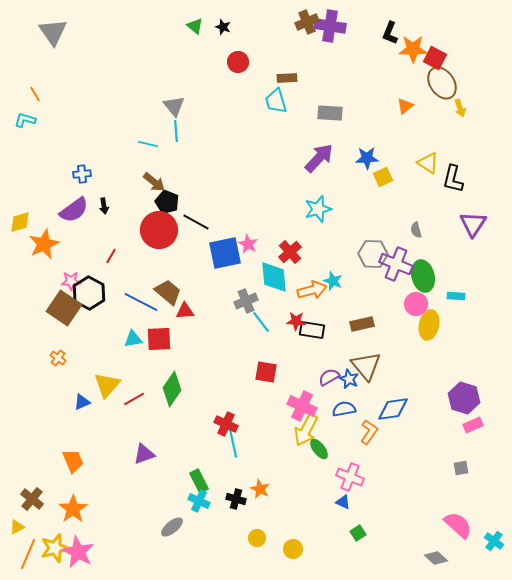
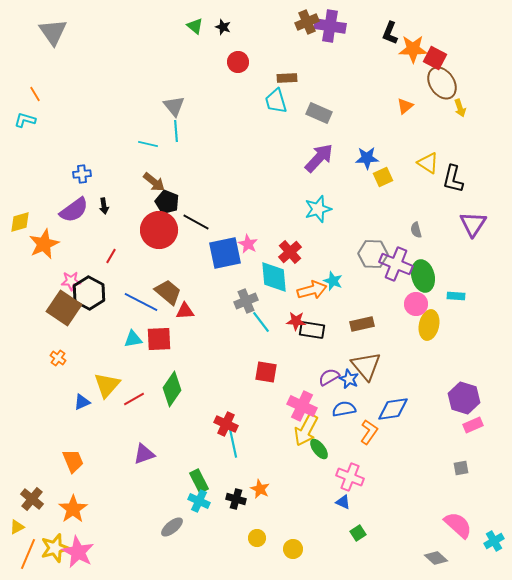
gray rectangle at (330, 113): moved 11 px left; rotated 20 degrees clockwise
cyan cross at (494, 541): rotated 24 degrees clockwise
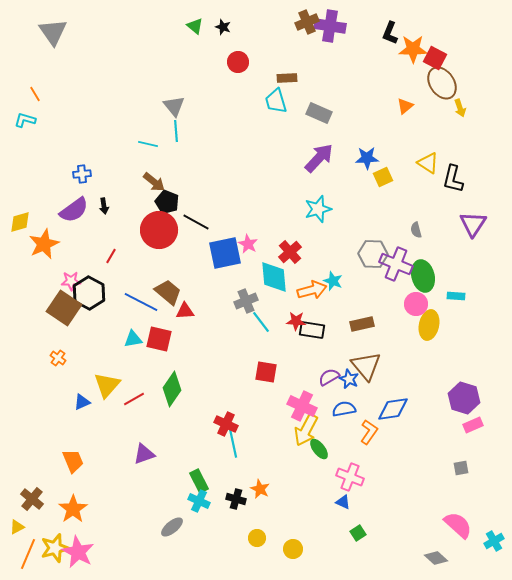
red square at (159, 339): rotated 16 degrees clockwise
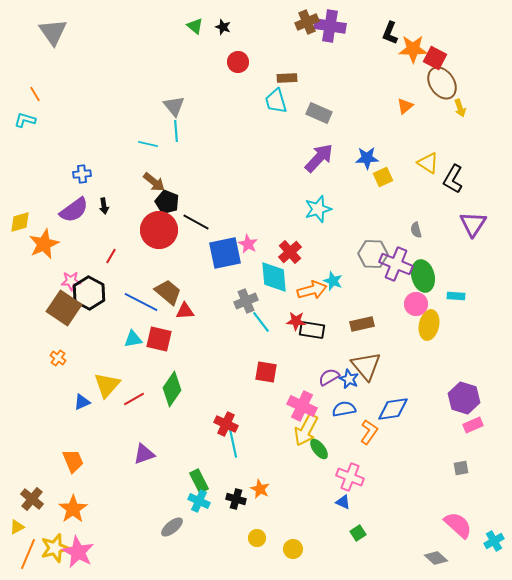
black L-shape at (453, 179): rotated 16 degrees clockwise
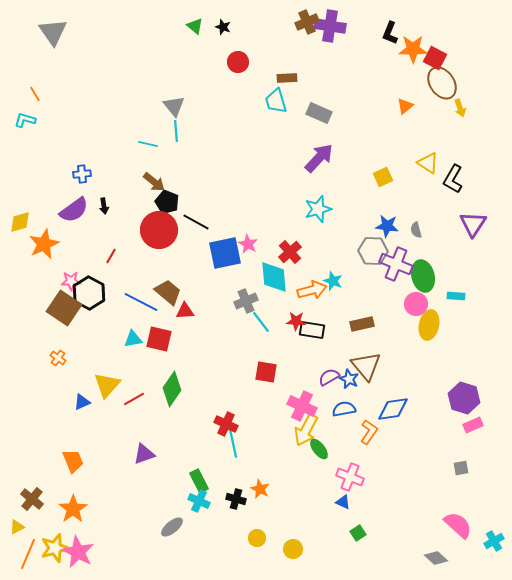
blue star at (367, 158): moved 20 px right, 68 px down; rotated 10 degrees clockwise
gray hexagon at (373, 254): moved 3 px up
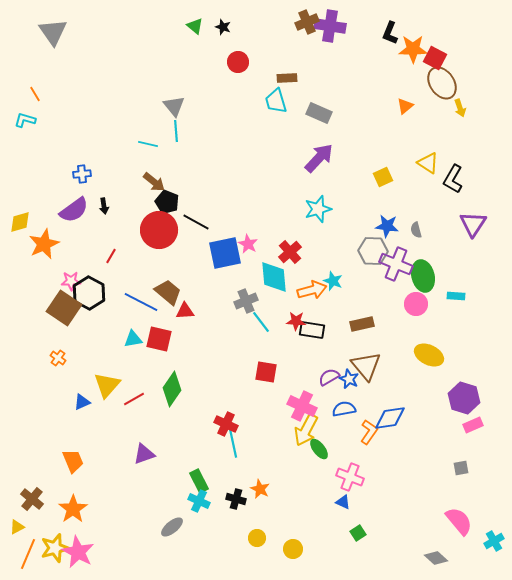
yellow ellipse at (429, 325): moved 30 px down; rotated 76 degrees counterclockwise
blue diamond at (393, 409): moved 3 px left, 9 px down
pink semicircle at (458, 525): moved 1 px right, 4 px up; rotated 8 degrees clockwise
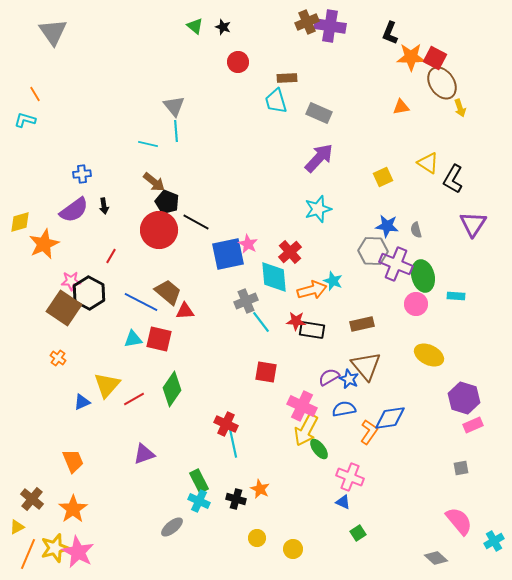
orange star at (413, 49): moved 2 px left, 8 px down
orange triangle at (405, 106): moved 4 px left, 1 px down; rotated 30 degrees clockwise
blue square at (225, 253): moved 3 px right, 1 px down
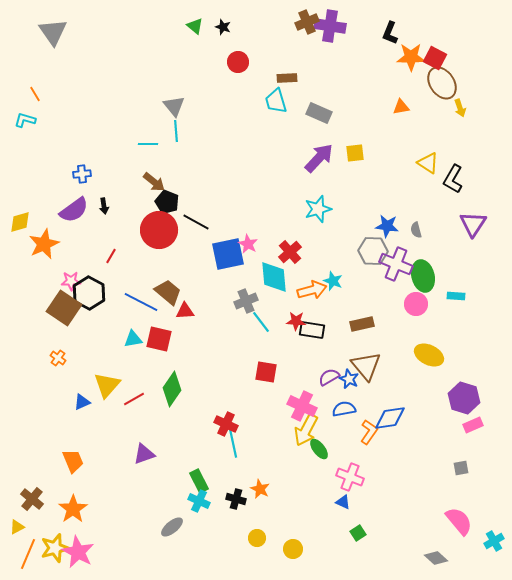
cyan line at (148, 144): rotated 12 degrees counterclockwise
yellow square at (383, 177): moved 28 px left, 24 px up; rotated 18 degrees clockwise
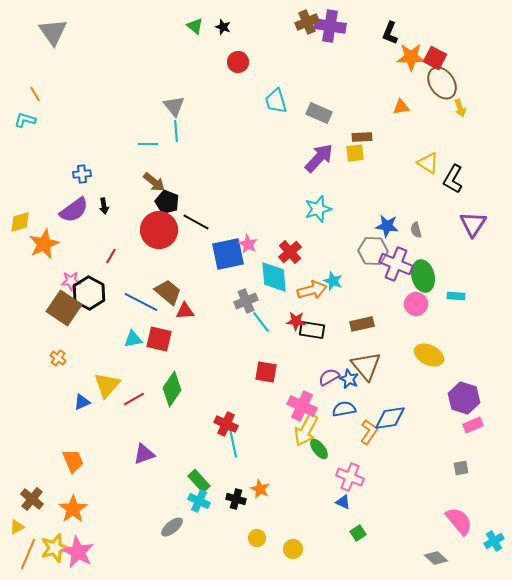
brown rectangle at (287, 78): moved 75 px right, 59 px down
green rectangle at (199, 481): rotated 15 degrees counterclockwise
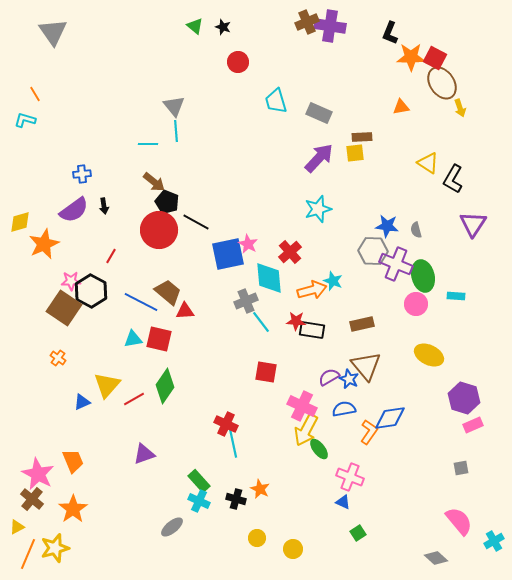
cyan diamond at (274, 277): moved 5 px left, 1 px down
black hexagon at (89, 293): moved 2 px right, 2 px up
green diamond at (172, 389): moved 7 px left, 3 px up
pink star at (78, 552): moved 40 px left, 78 px up
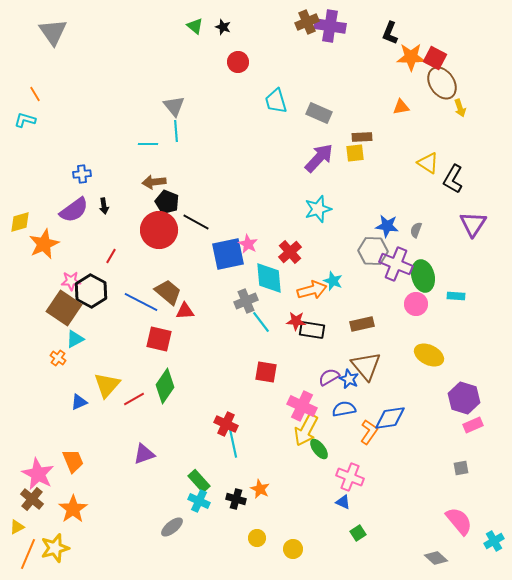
brown arrow at (154, 182): rotated 135 degrees clockwise
gray semicircle at (416, 230): rotated 35 degrees clockwise
cyan triangle at (133, 339): moved 58 px left; rotated 18 degrees counterclockwise
blue triangle at (82, 402): moved 3 px left
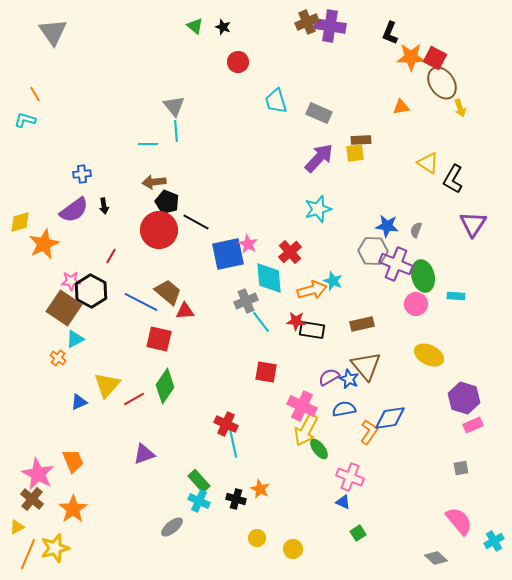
brown rectangle at (362, 137): moved 1 px left, 3 px down
